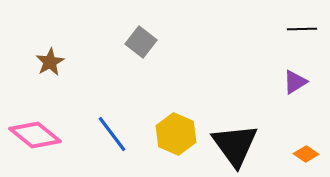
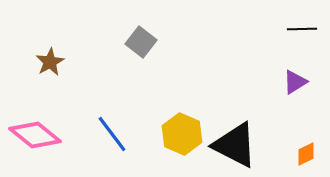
yellow hexagon: moved 6 px right
black triangle: rotated 27 degrees counterclockwise
orange diamond: rotated 60 degrees counterclockwise
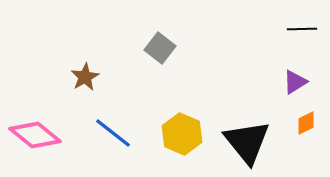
gray square: moved 19 px right, 6 px down
brown star: moved 35 px right, 15 px down
blue line: moved 1 px right, 1 px up; rotated 15 degrees counterclockwise
black triangle: moved 12 px right, 3 px up; rotated 24 degrees clockwise
orange diamond: moved 31 px up
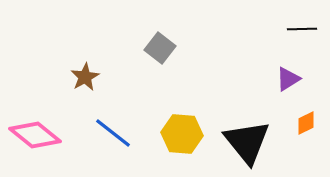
purple triangle: moved 7 px left, 3 px up
yellow hexagon: rotated 18 degrees counterclockwise
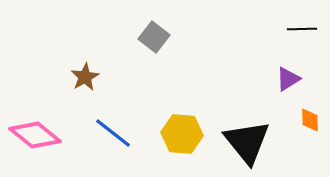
gray square: moved 6 px left, 11 px up
orange diamond: moved 4 px right, 3 px up; rotated 65 degrees counterclockwise
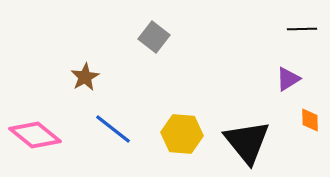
blue line: moved 4 px up
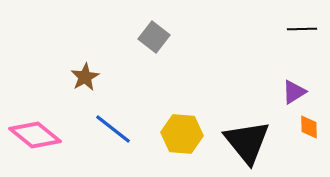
purple triangle: moved 6 px right, 13 px down
orange diamond: moved 1 px left, 7 px down
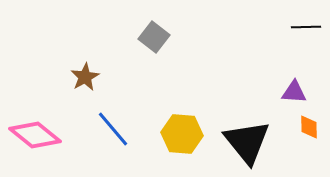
black line: moved 4 px right, 2 px up
purple triangle: rotated 36 degrees clockwise
blue line: rotated 12 degrees clockwise
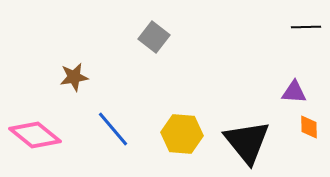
brown star: moved 11 px left; rotated 20 degrees clockwise
